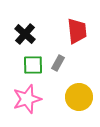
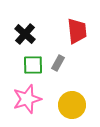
yellow circle: moved 7 px left, 8 px down
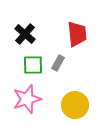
red trapezoid: moved 3 px down
yellow circle: moved 3 px right
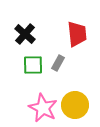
pink star: moved 16 px right, 9 px down; rotated 28 degrees counterclockwise
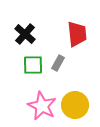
pink star: moved 1 px left, 2 px up
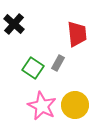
black cross: moved 11 px left, 10 px up
green square: moved 3 px down; rotated 35 degrees clockwise
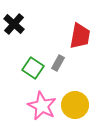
red trapezoid: moved 3 px right, 2 px down; rotated 16 degrees clockwise
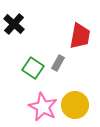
pink star: moved 1 px right, 1 px down
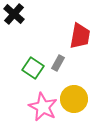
black cross: moved 10 px up
yellow circle: moved 1 px left, 6 px up
